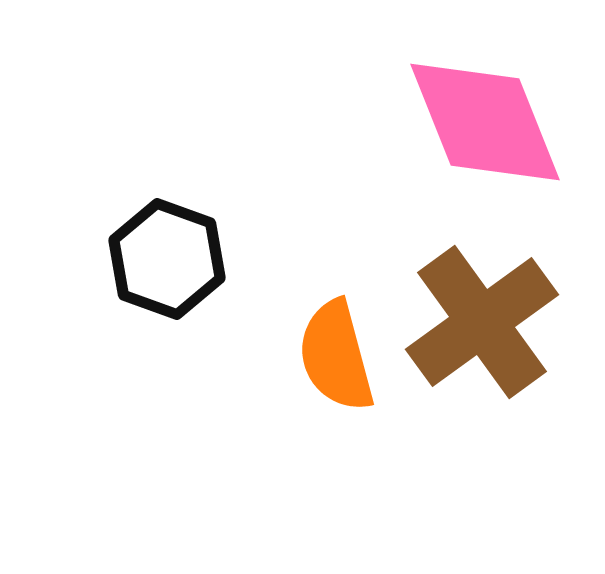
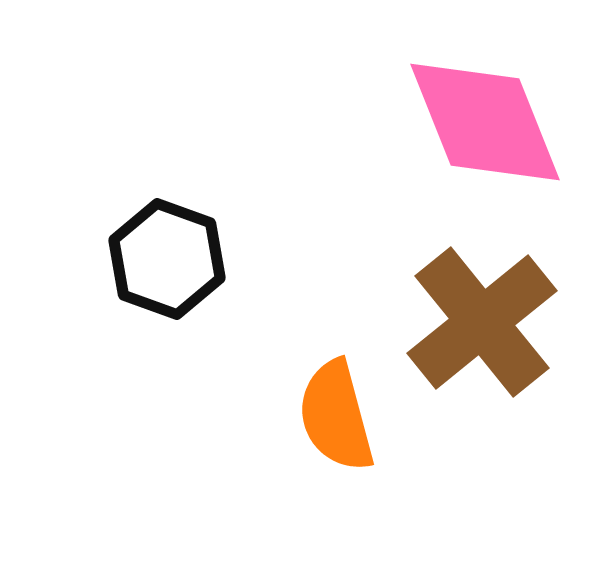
brown cross: rotated 3 degrees counterclockwise
orange semicircle: moved 60 px down
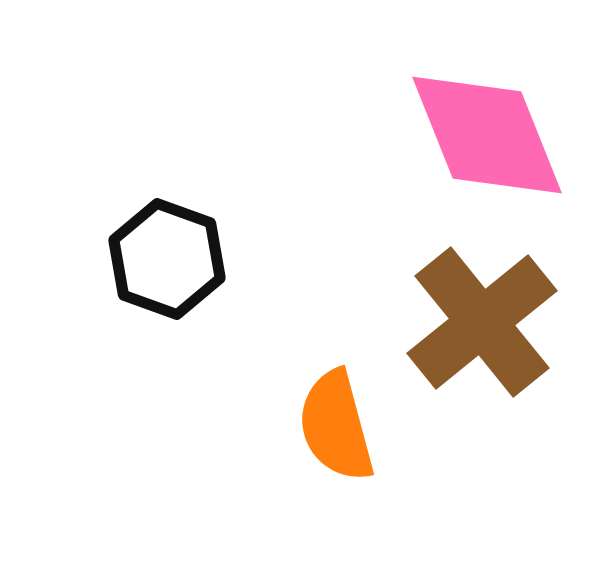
pink diamond: moved 2 px right, 13 px down
orange semicircle: moved 10 px down
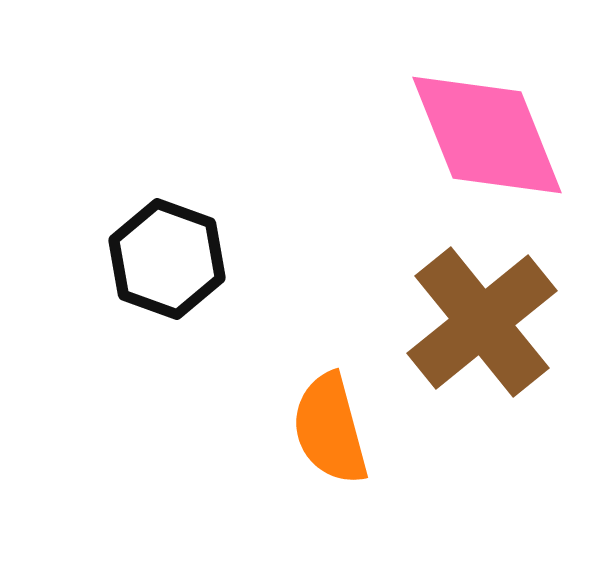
orange semicircle: moved 6 px left, 3 px down
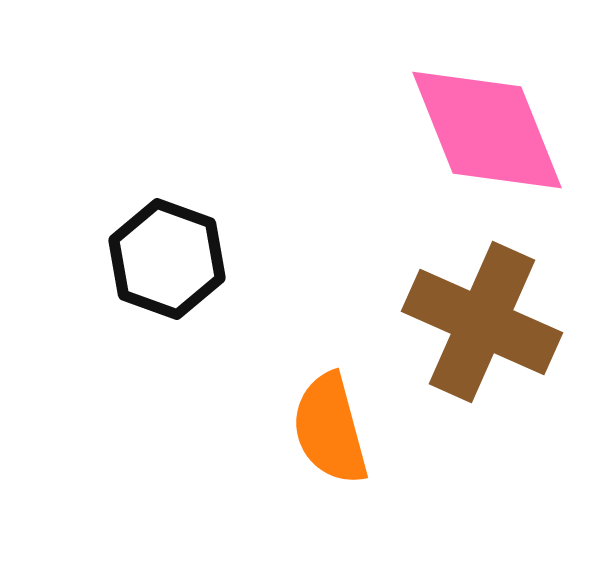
pink diamond: moved 5 px up
brown cross: rotated 27 degrees counterclockwise
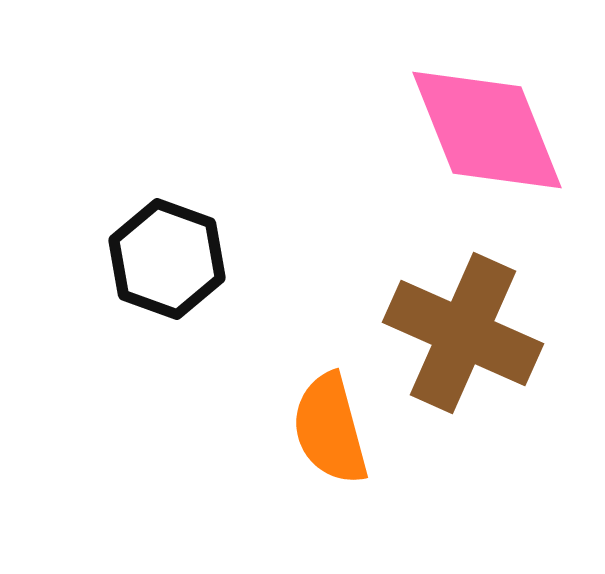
brown cross: moved 19 px left, 11 px down
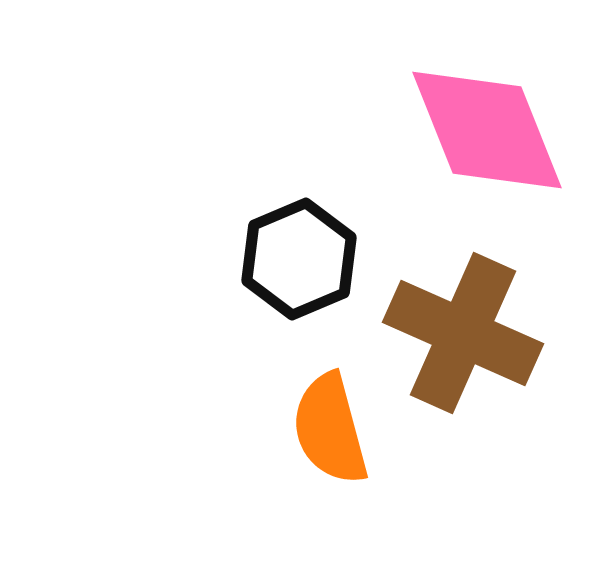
black hexagon: moved 132 px right; rotated 17 degrees clockwise
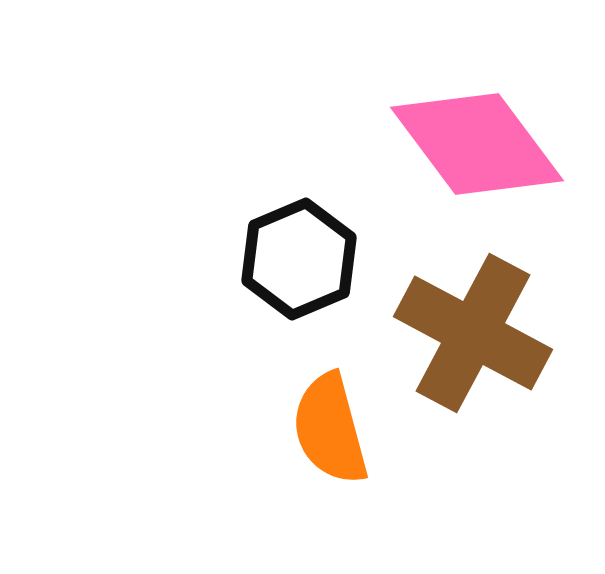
pink diamond: moved 10 px left, 14 px down; rotated 15 degrees counterclockwise
brown cross: moved 10 px right; rotated 4 degrees clockwise
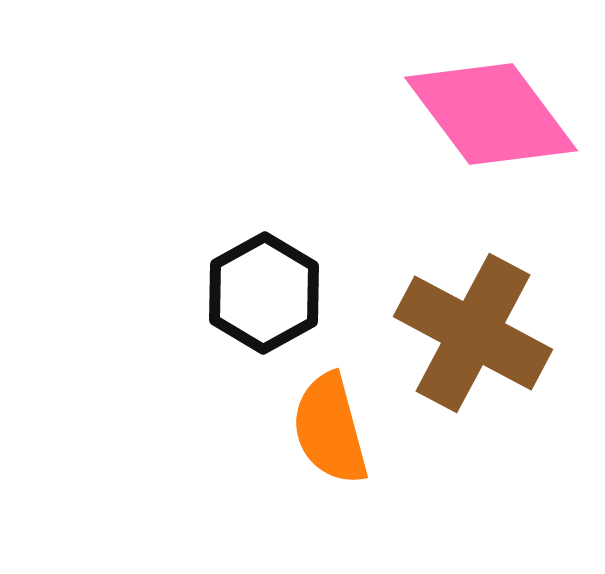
pink diamond: moved 14 px right, 30 px up
black hexagon: moved 35 px left, 34 px down; rotated 6 degrees counterclockwise
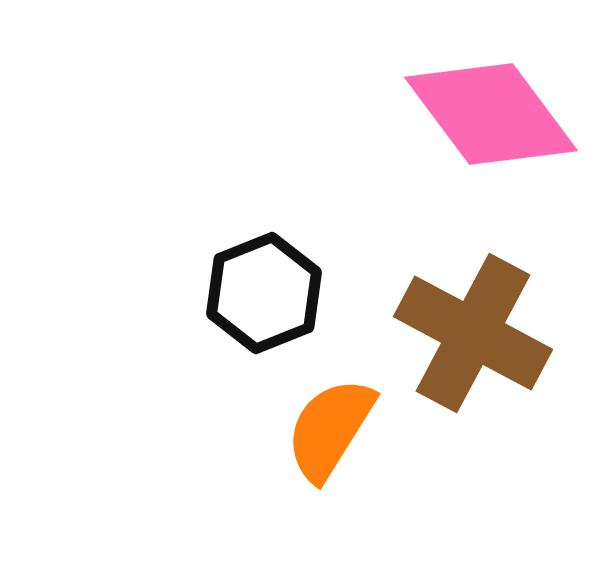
black hexagon: rotated 7 degrees clockwise
orange semicircle: rotated 47 degrees clockwise
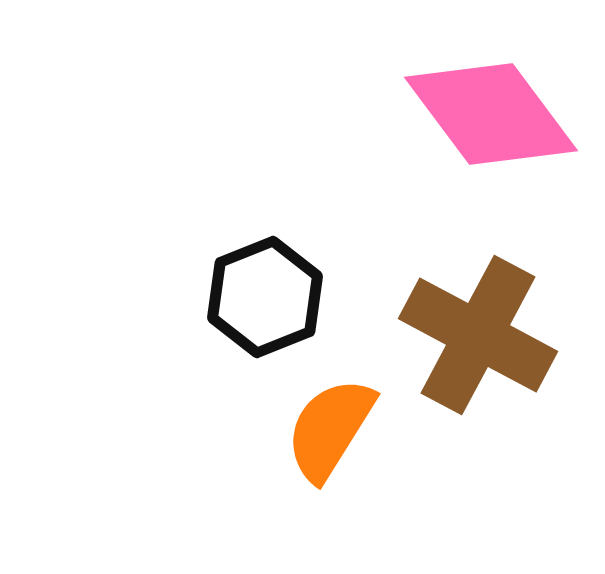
black hexagon: moved 1 px right, 4 px down
brown cross: moved 5 px right, 2 px down
